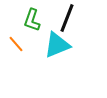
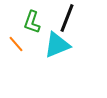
green L-shape: moved 2 px down
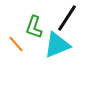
black line: rotated 12 degrees clockwise
green L-shape: moved 2 px right, 5 px down
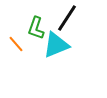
green L-shape: moved 2 px right, 1 px down
cyan triangle: moved 1 px left
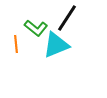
green L-shape: rotated 70 degrees counterclockwise
orange line: rotated 36 degrees clockwise
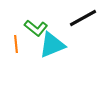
black line: moved 16 px right; rotated 28 degrees clockwise
cyan triangle: moved 4 px left
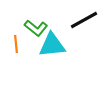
black line: moved 1 px right, 2 px down
cyan triangle: rotated 16 degrees clockwise
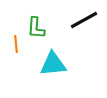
green L-shape: rotated 55 degrees clockwise
cyan triangle: moved 1 px right, 19 px down
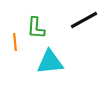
orange line: moved 1 px left, 2 px up
cyan triangle: moved 3 px left, 2 px up
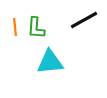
orange line: moved 15 px up
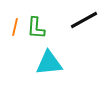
orange line: rotated 18 degrees clockwise
cyan triangle: moved 1 px left, 1 px down
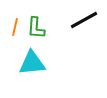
cyan triangle: moved 17 px left
